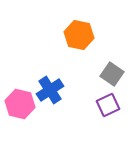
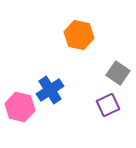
gray square: moved 6 px right, 1 px up
pink hexagon: moved 3 px down
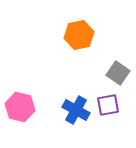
orange hexagon: rotated 24 degrees counterclockwise
blue cross: moved 26 px right, 20 px down; rotated 28 degrees counterclockwise
purple square: rotated 15 degrees clockwise
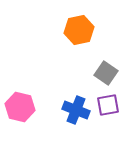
orange hexagon: moved 5 px up
gray square: moved 12 px left
blue cross: rotated 8 degrees counterclockwise
